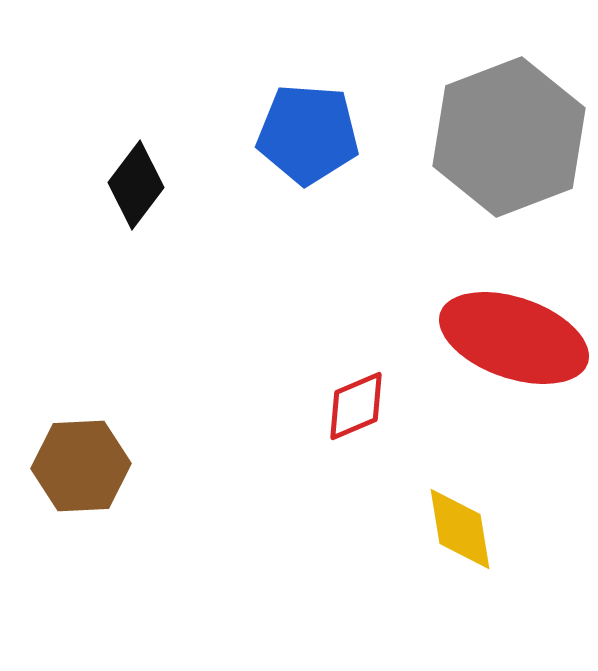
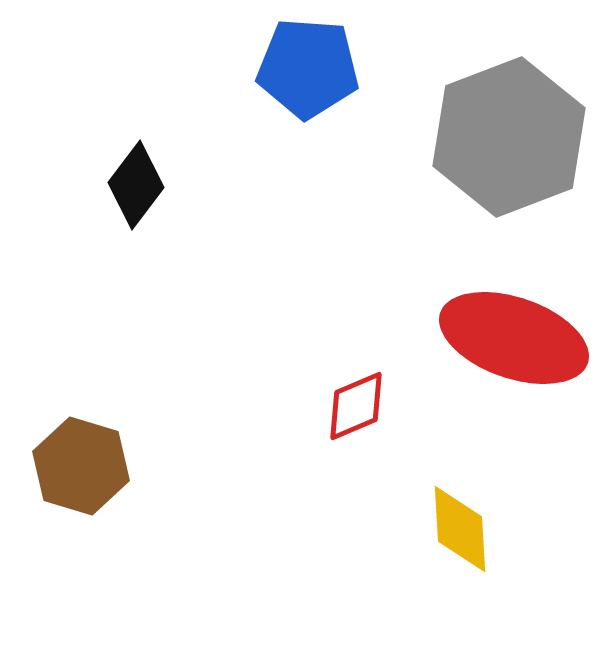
blue pentagon: moved 66 px up
brown hexagon: rotated 20 degrees clockwise
yellow diamond: rotated 6 degrees clockwise
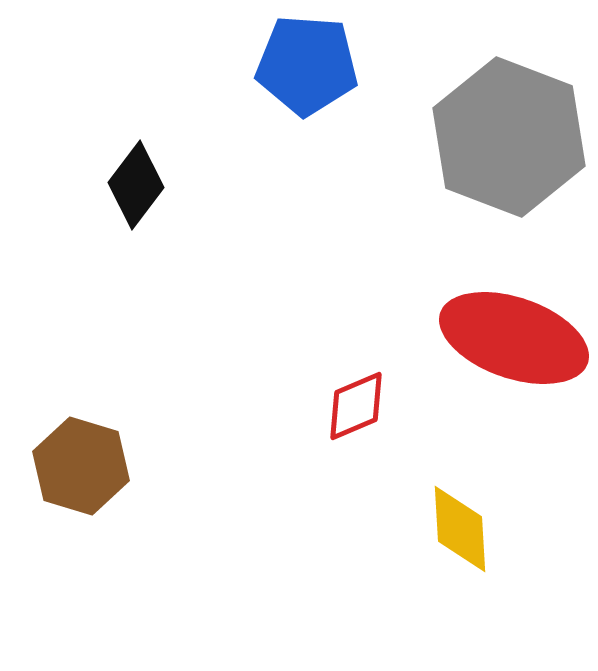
blue pentagon: moved 1 px left, 3 px up
gray hexagon: rotated 18 degrees counterclockwise
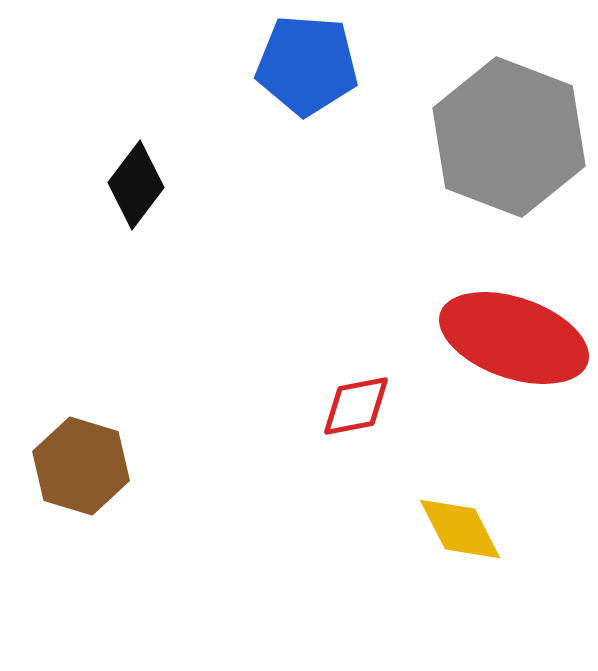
red diamond: rotated 12 degrees clockwise
yellow diamond: rotated 24 degrees counterclockwise
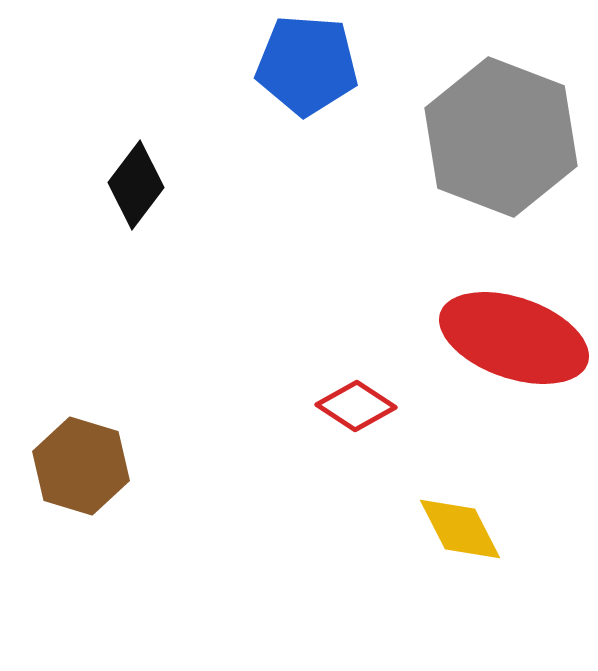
gray hexagon: moved 8 px left
red diamond: rotated 44 degrees clockwise
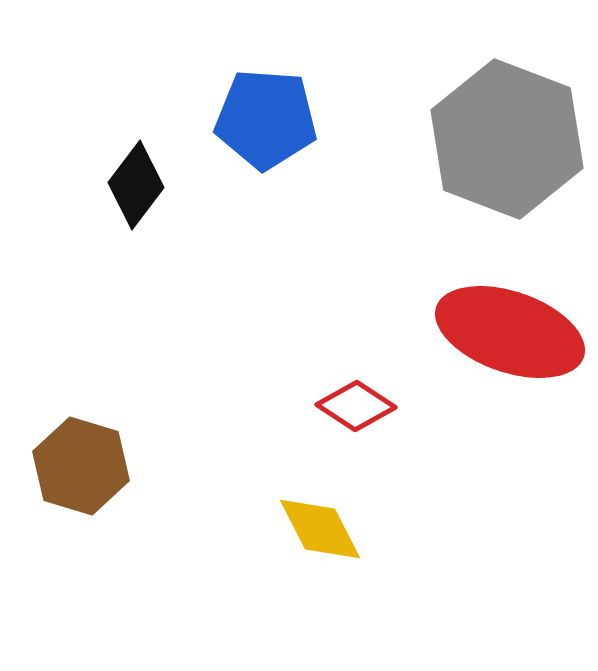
blue pentagon: moved 41 px left, 54 px down
gray hexagon: moved 6 px right, 2 px down
red ellipse: moved 4 px left, 6 px up
yellow diamond: moved 140 px left
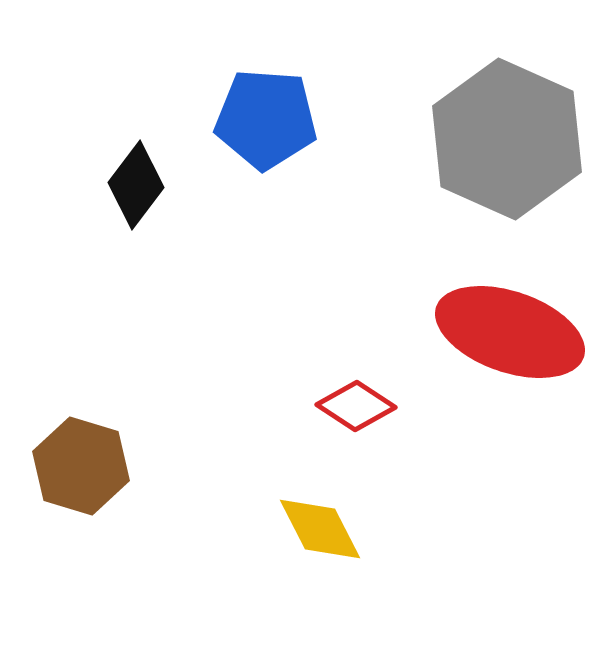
gray hexagon: rotated 3 degrees clockwise
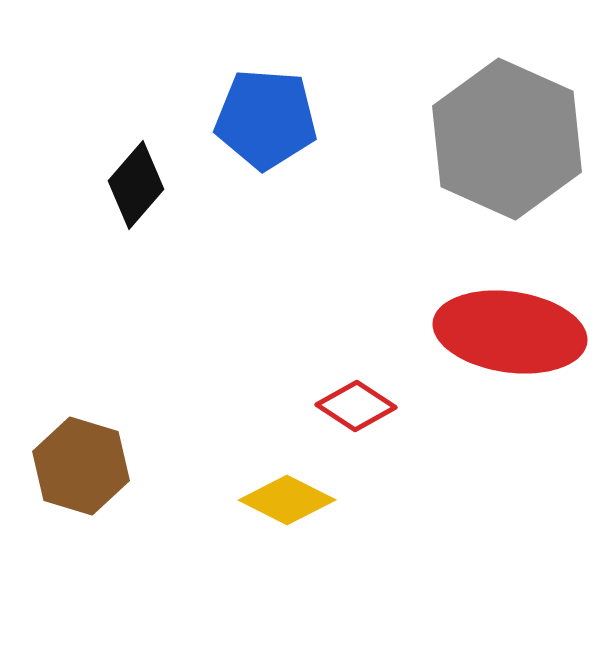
black diamond: rotated 4 degrees clockwise
red ellipse: rotated 11 degrees counterclockwise
yellow diamond: moved 33 px left, 29 px up; rotated 36 degrees counterclockwise
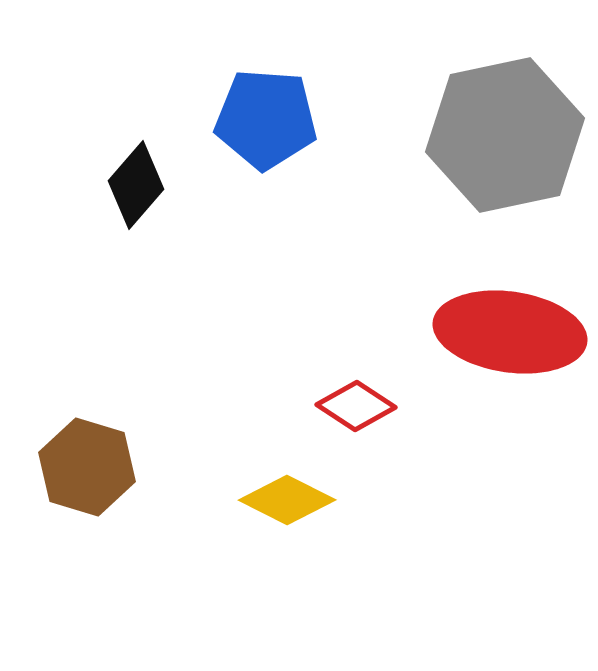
gray hexagon: moved 2 px left, 4 px up; rotated 24 degrees clockwise
brown hexagon: moved 6 px right, 1 px down
